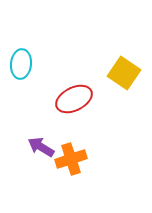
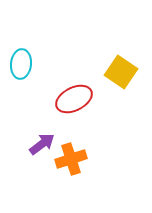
yellow square: moved 3 px left, 1 px up
purple arrow: moved 1 px right, 3 px up; rotated 112 degrees clockwise
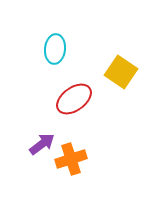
cyan ellipse: moved 34 px right, 15 px up
red ellipse: rotated 9 degrees counterclockwise
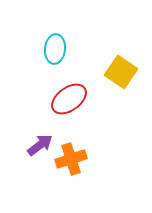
red ellipse: moved 5 px left
purple arrow: moved 2 px left, 1 px down
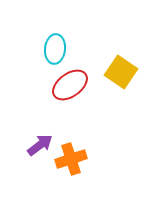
red ellipse: moved 1 px right, 14 px up
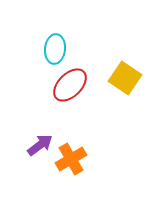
yellow square: moved 4 px right, 6 px down
red ellipse: rotated 9 degrees counterclockwise
orange cross: rotated 12 degrees counterclockwise
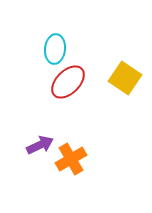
red ellipse: moved 2 px left, 3 px up
purple arrow: rotated 12 degrees clockwise
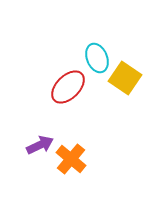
cyan ellipse: moved 42 px right, 9 px down; rotated 28 degrees counterclockwise
red ellipse: moved 5 px down
orange cross: rotated 20 degrees counterclockwise
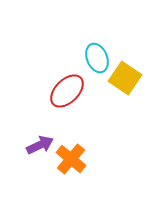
red ellipse: moved 1 px left, 4 px down
